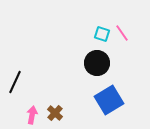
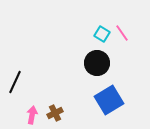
cyan square: rotated 14 degrees clockwise
brown cross: rotated 21 degrees clockwise
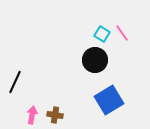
black circle: moved 2 px left, 3 px up
brown cross: moved 2 px down; rotated 35 degrees clockwise
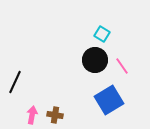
pink line: moved 33 px down
